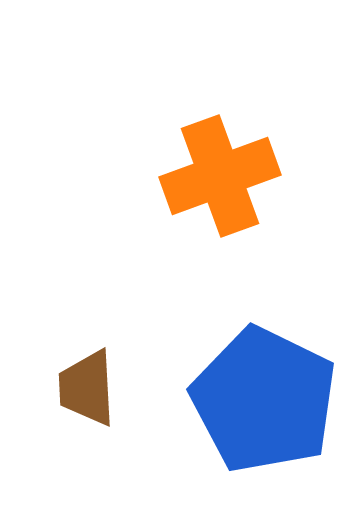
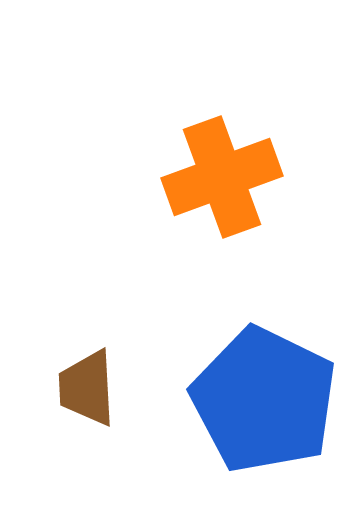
orange cross: moved 2 px right, 1 px down
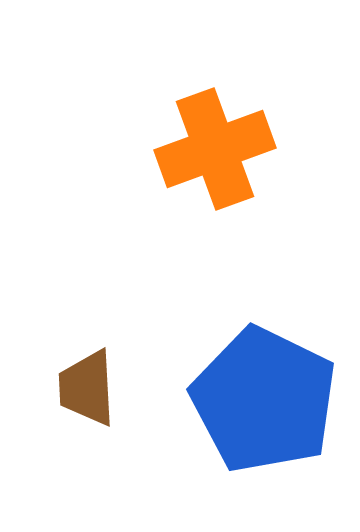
orange cross: moved 7 px left, 28 px up
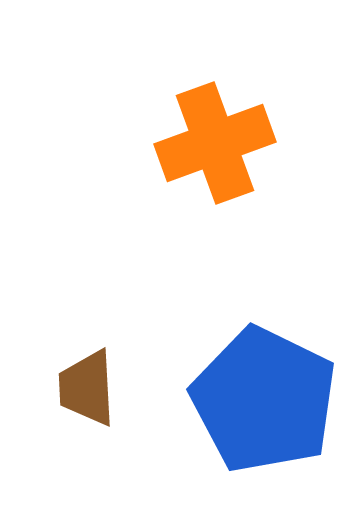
orange cross: moved 6 px up
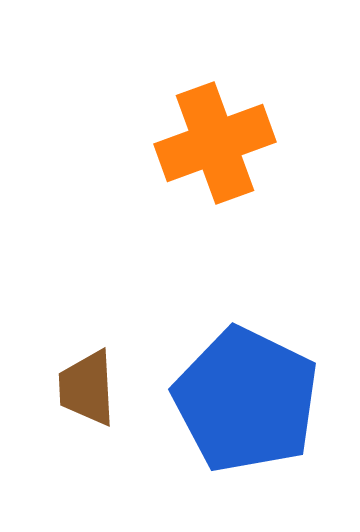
blue pentagon: moved 18 px left
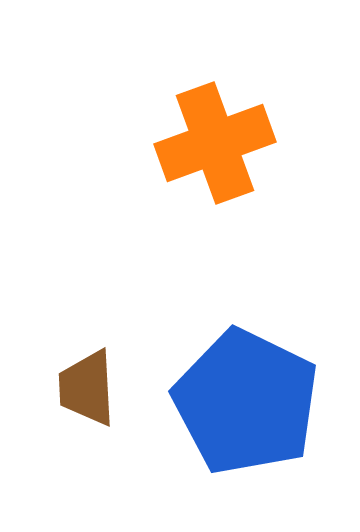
blue pentagon: moved 2 px down
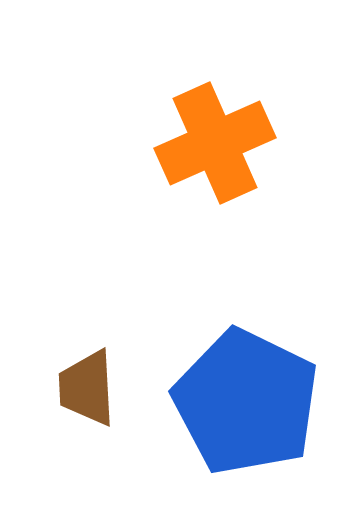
orange cross: rotated 4 degrees counterclockwise
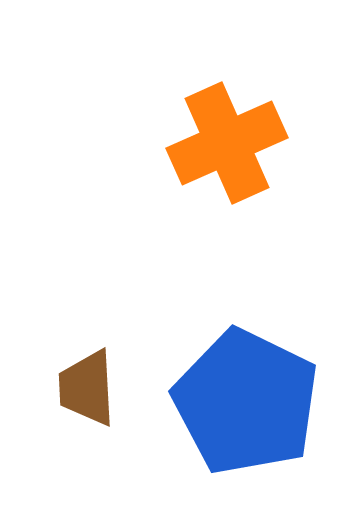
orange cross: moved 12 px right
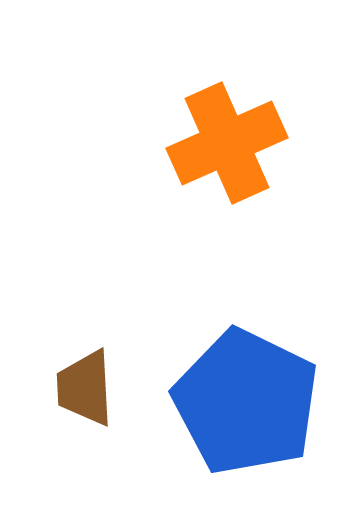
brown trapezoid: moved 2 px left
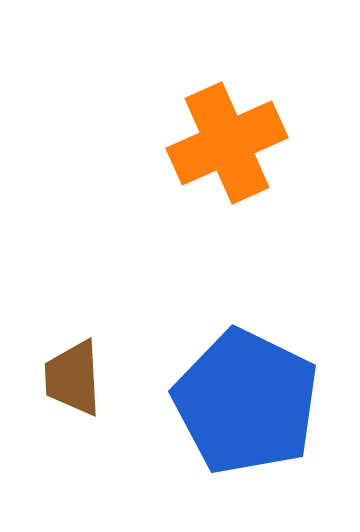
brown trapezoid: moved 12 px left, 10 px up
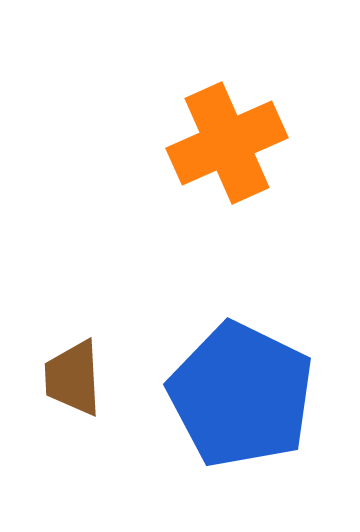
blue pentagon: moved 5 px left, 7 px up
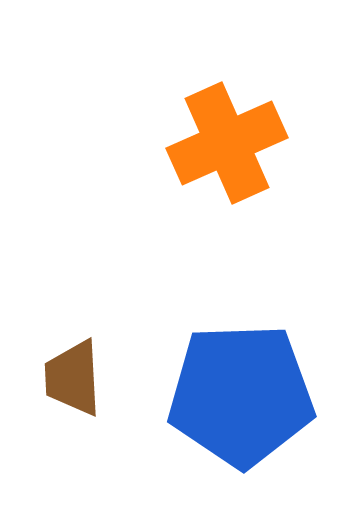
blue pentagon: rotated 28 degrees counterclockwise
